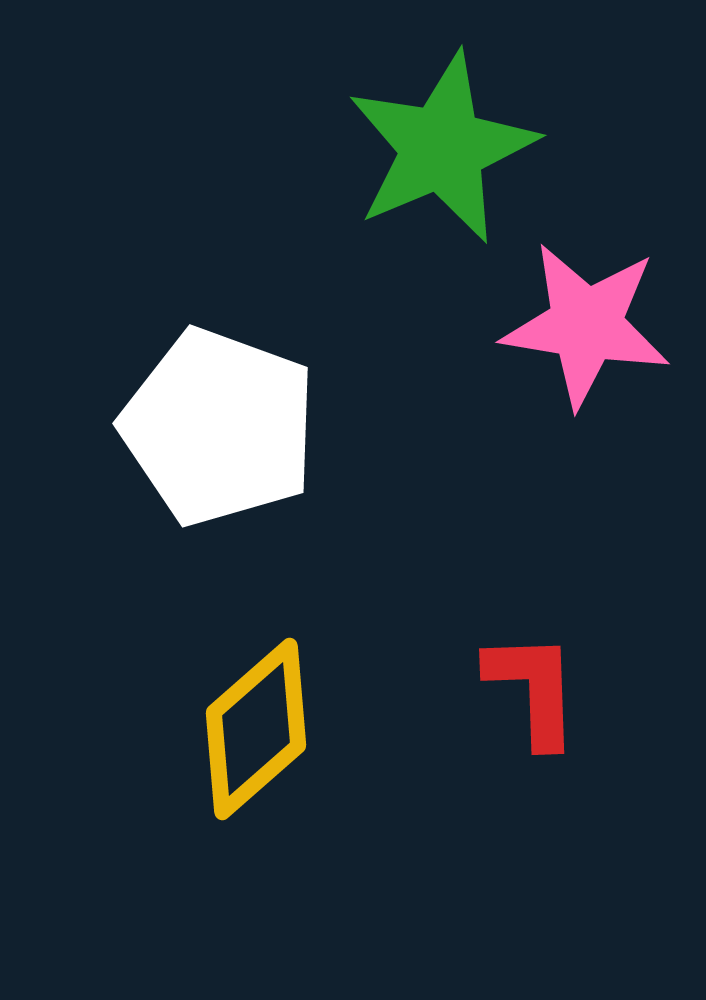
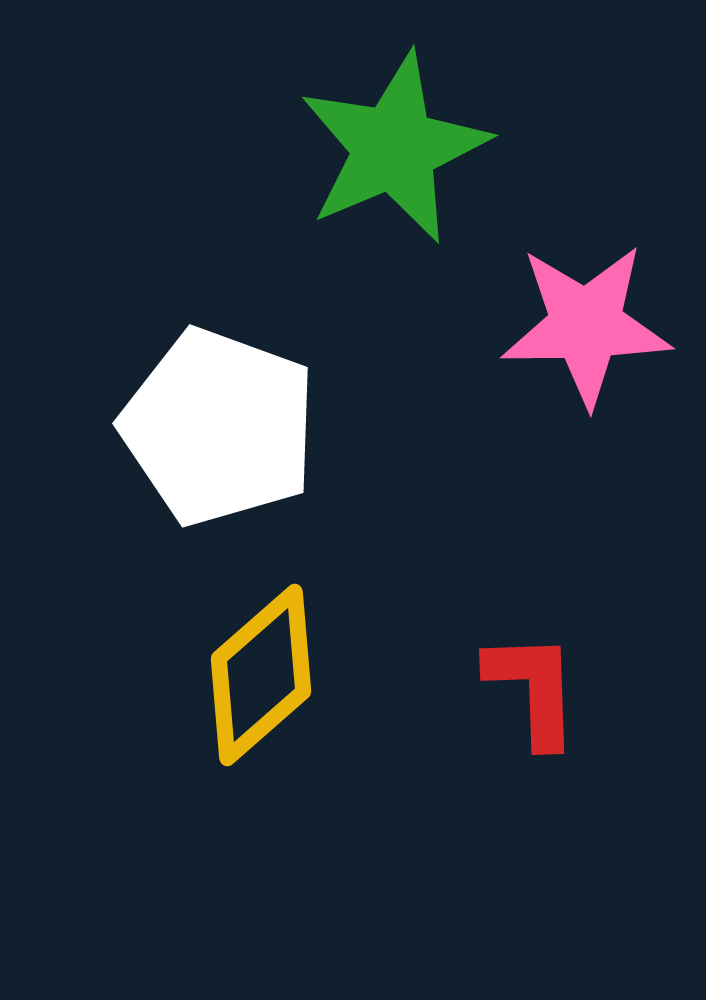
green star: moved 48 px left
pink star: rotated 10 degrees counterclockwise
yellow diamond: moved 5 px right, 54 px up
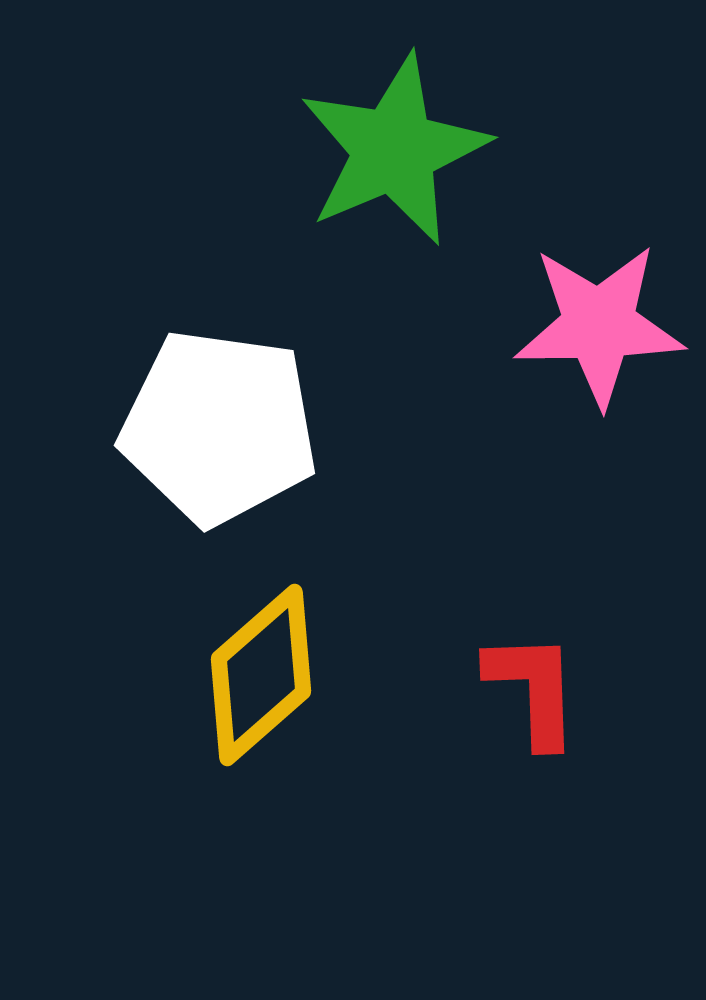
green star: moved 2 px down
pink star: moved 13 px right
white pentagon: rotated 12 degrees counterclockwise
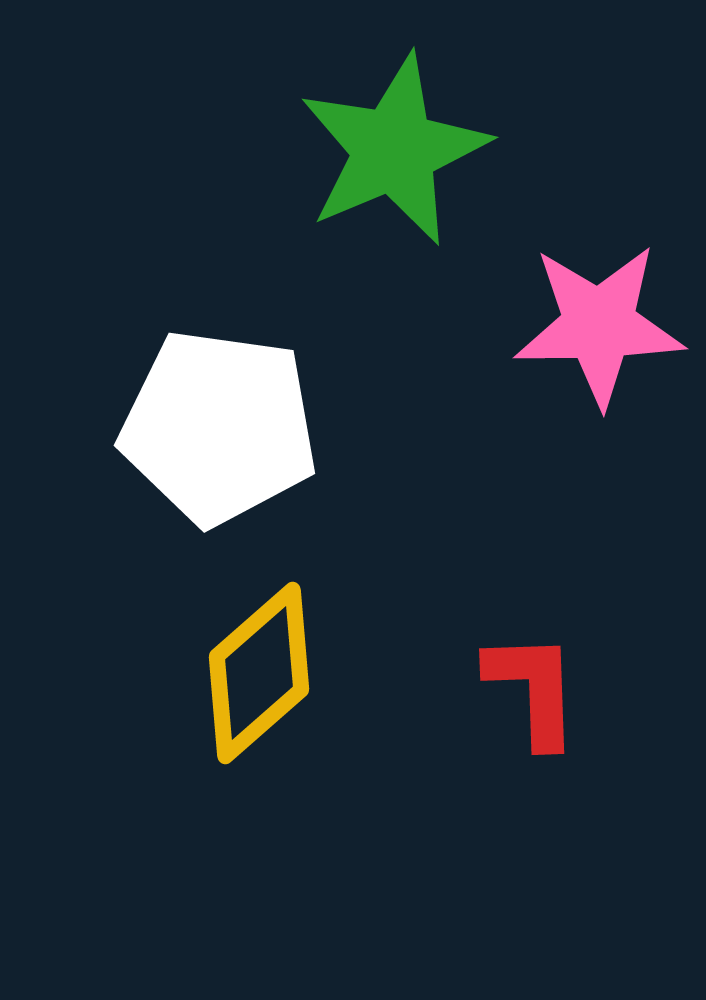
yellow diamond: moved 2 px left, 2 px up
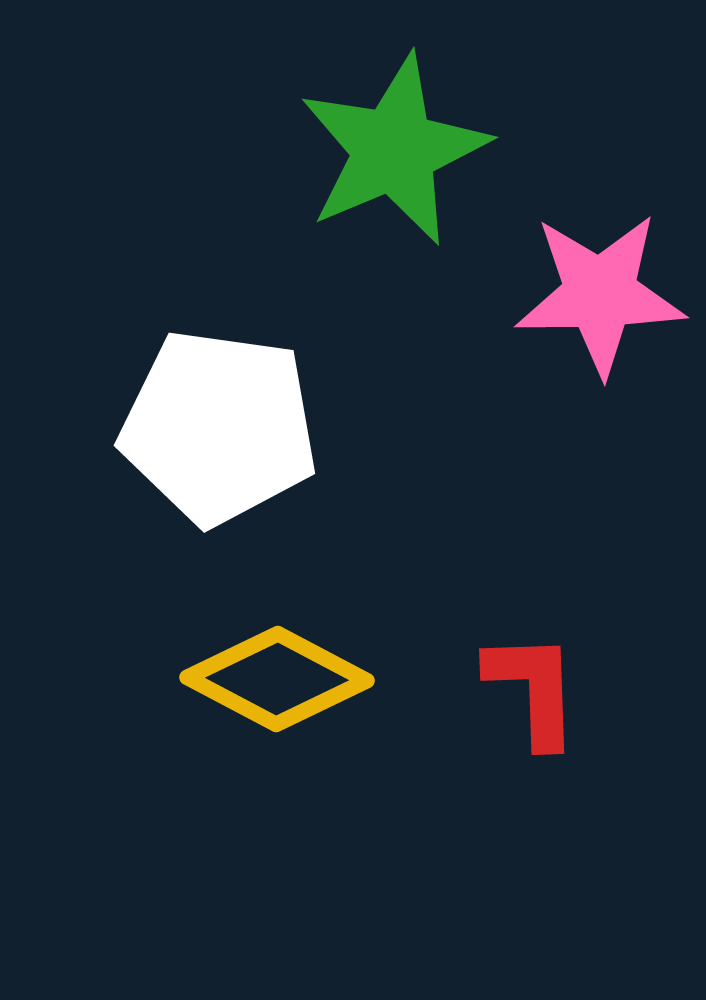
pink star: moved 1 px right, 31 px up
yellow diamond: moved 18 px right, 6 px down; rotated 69 degrees clockwise
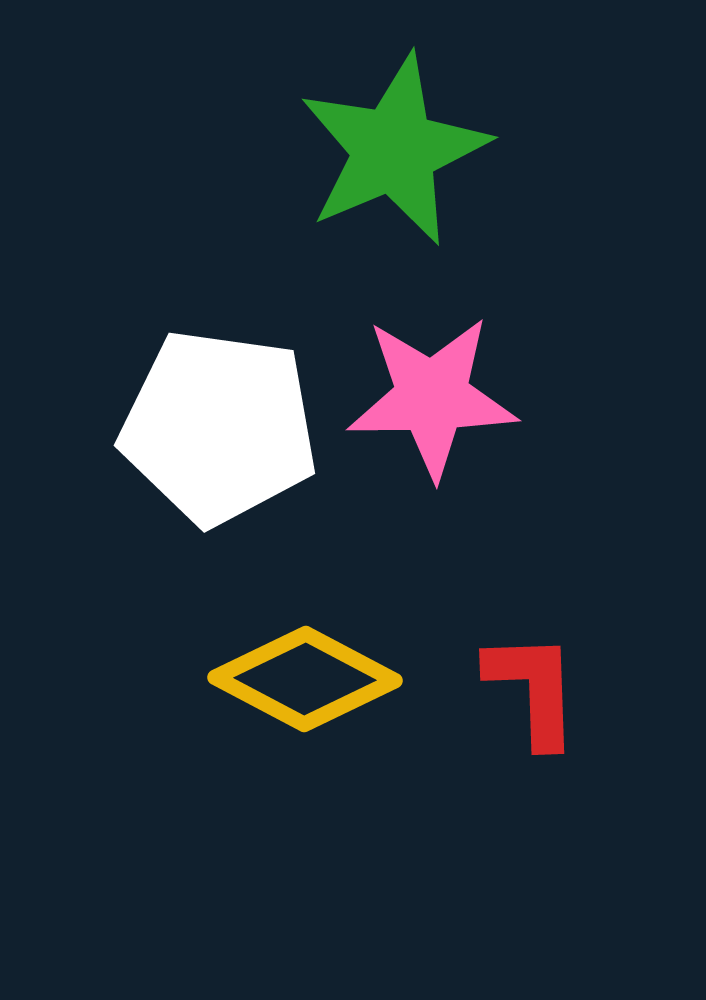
pink star: moved 168 px left, 103 px down
yellow diamond: moved 28 px right
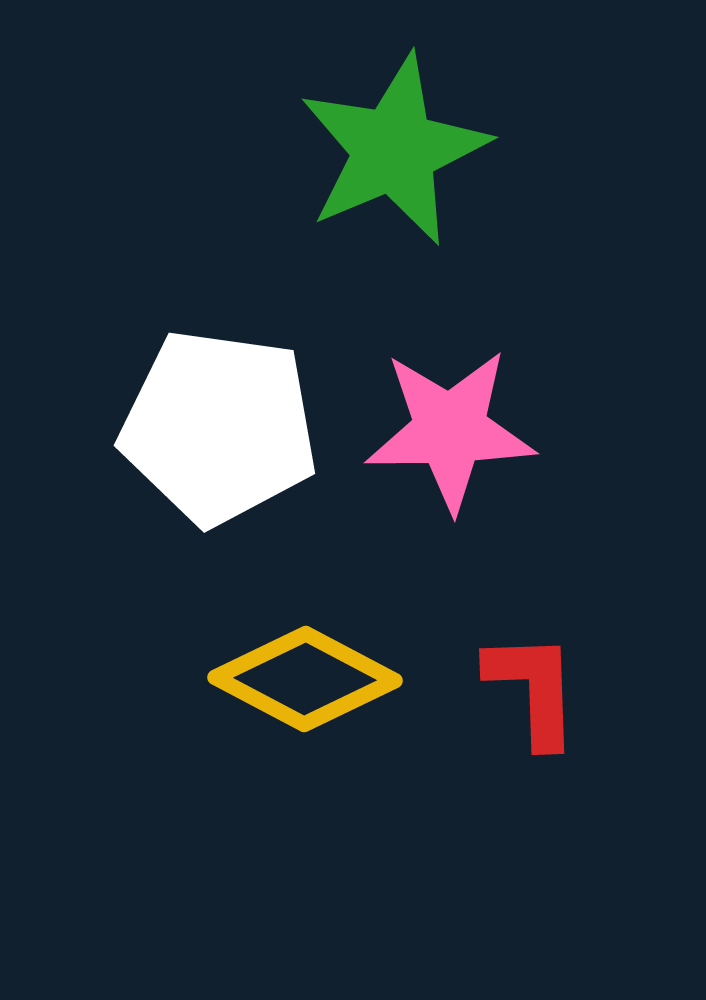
pink star: moved 18 px right, 33 px down
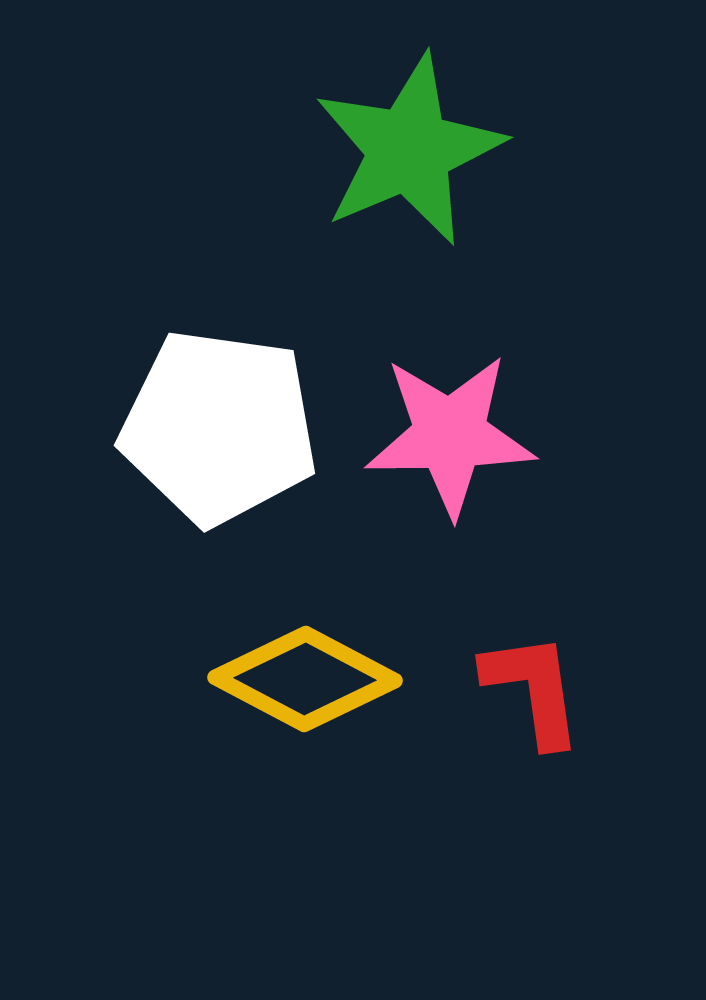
green star: moved 15 px right
pink star: moved 5 px down
red L-shape: rotated 6 degrees counterclockwise
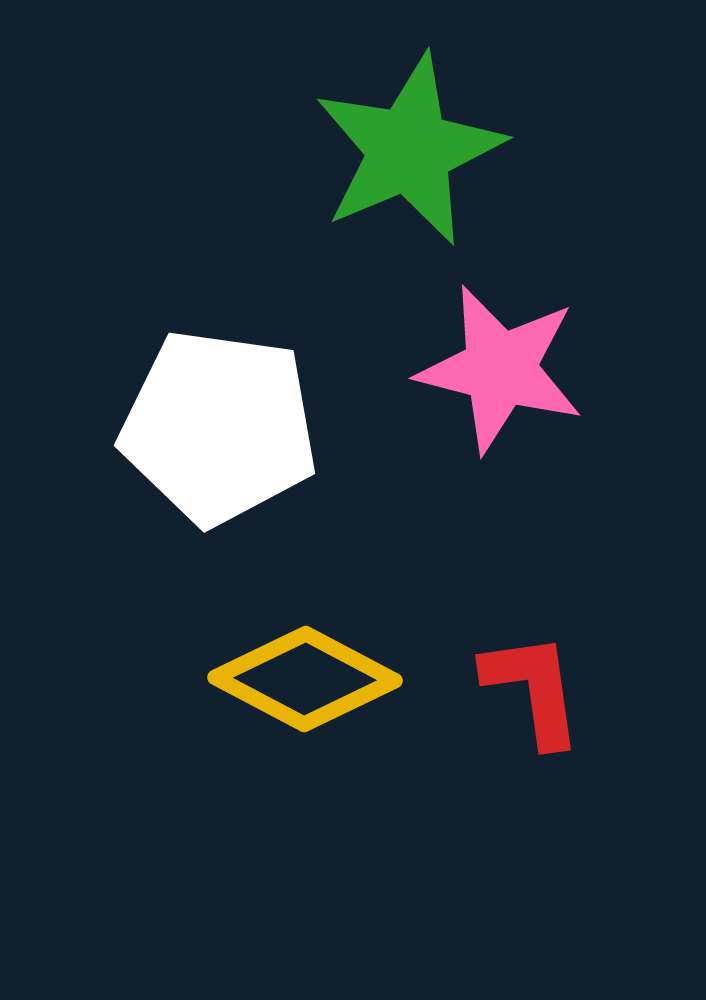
pink star: moved 50 px right, 66 px up; rotated 15 degrees clockwise
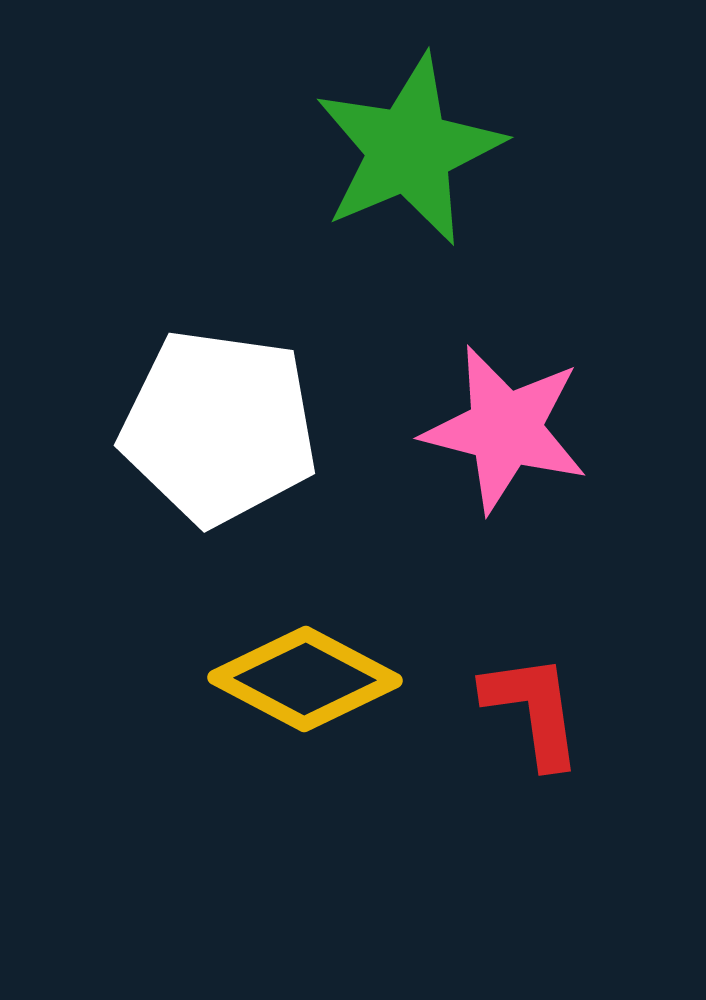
pink star: moved 5 px right, 60 px down
red L-shape: moved 21 px down
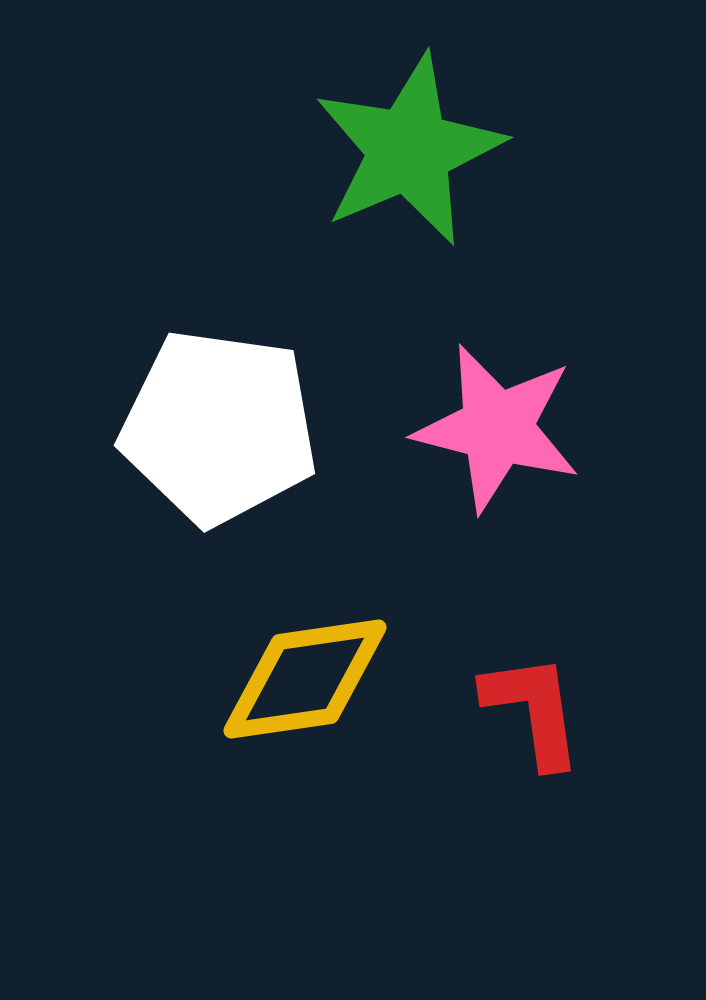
pink star: moved 8 px left, 1 px up
yellow diamond: rotated 36 degrees counterclockwise
